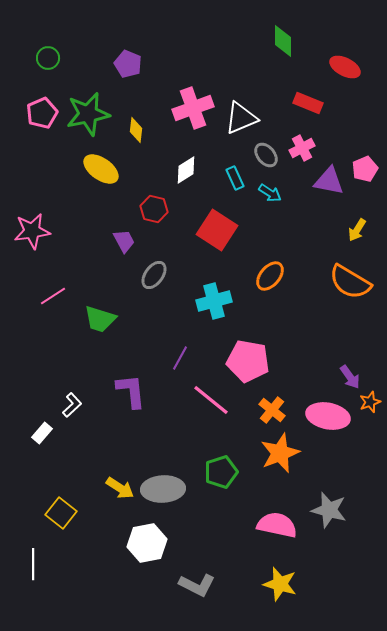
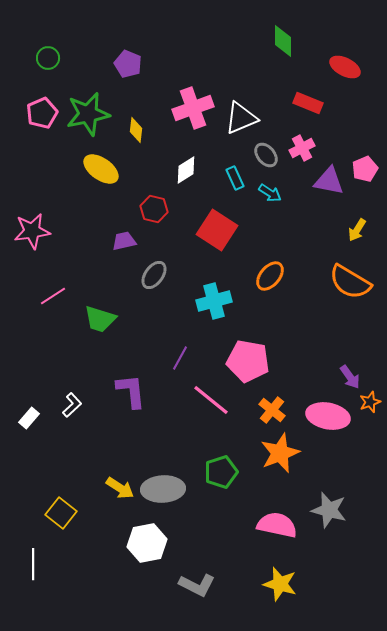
purple trapezoid at (124, 241): rotated 75 degrees counterclockwise
white rectangle at (42, 433): moved 13 px left, 15 px up
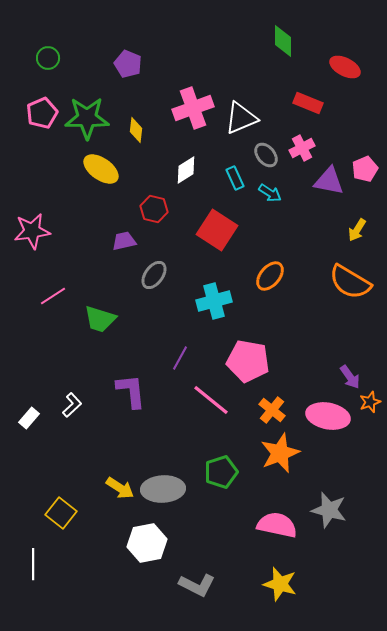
green star at (88, 114): moved 1 px left, 4 px down; rotated 12 degrees clockwise
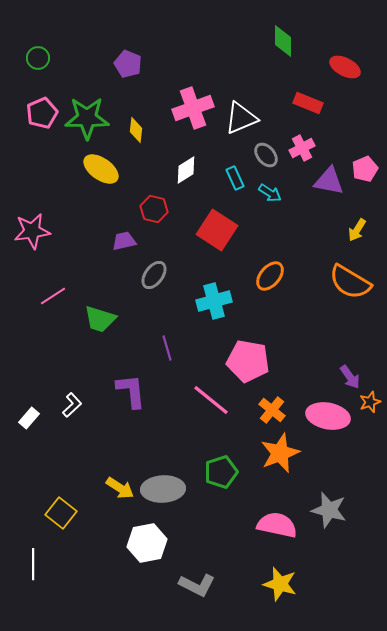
green circle at (48, 58): moved 10 px left
purple line at (180, 358): moved 13 px left, 10 px up; rotated 45 degrees counterclockwise
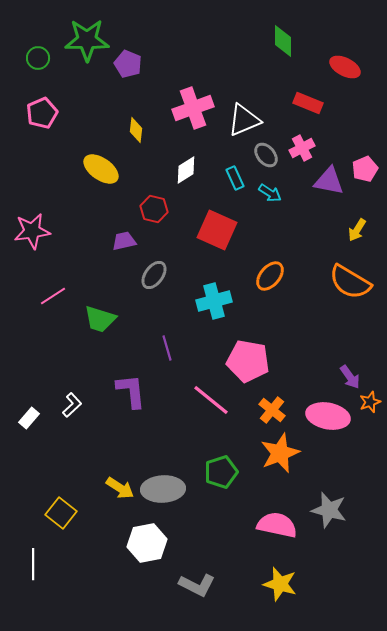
green star at (87, 118): moved 78 px up
white triangle at (241, 118): moved 3 px right, 2 px down
red square at (217, 230): rotated 9 degrees counterclockwise
